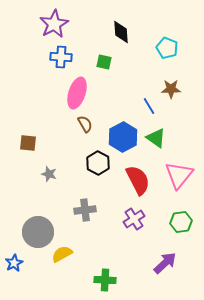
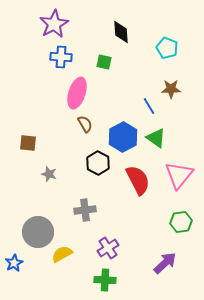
purple cross: moved 26 px left, 29 px down
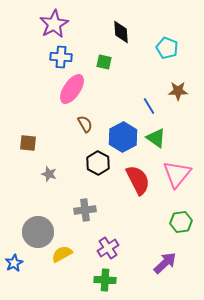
brown star: moved 7 px right, 2 px down
pink ellipse: moved 5 px left, 4 px up; rotated 16 degrees clockwise
pink triangle: moved 2 px left, 1 px up
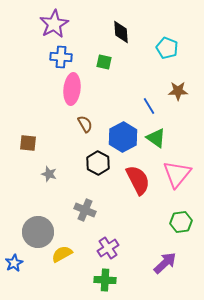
pink ellipse: rotated 28 degrees counterclockwise
gray cross: rotated 30 degrees clockwise
